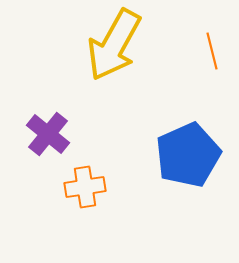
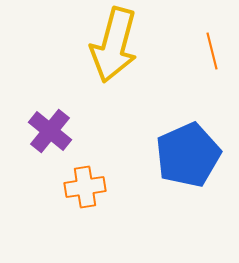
yellow arrow: rotated 14 degrees counterclockwise
purple cross: moved 2 px right, 3 px up
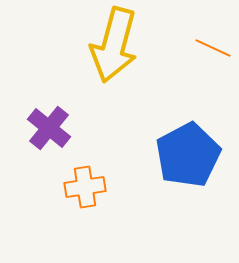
orange line: moved 1 px right, 3 px up; rotated 51 degrees counterclockwise
purple cross: moved 1 px left, 3 px up
blue pentagon: rotated 4 degrees counterclockwise
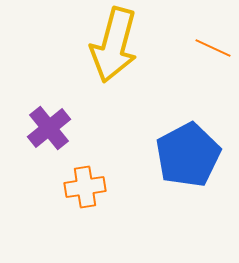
purple cross: rotated 12 degrees clockwise
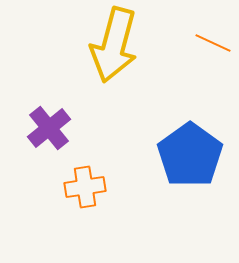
orange line: moved 5 px up
blue pentagon: moved 2 px right; rotated 8 degrees counterclockwise
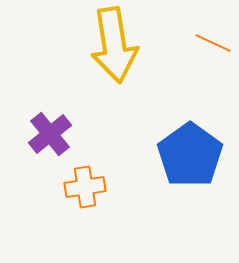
yellow arrow: rotated 24 degrees counterclockwise
purple cross: moved 1 px right, 6 px down
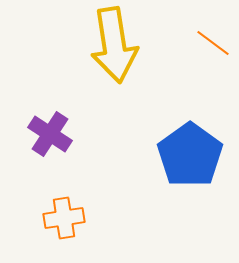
orange line: rotated 12 degrees clockwise
purple cross: rotated 18 degrees counterclockwise
orange cross: moved 21 px left, 31 px down
